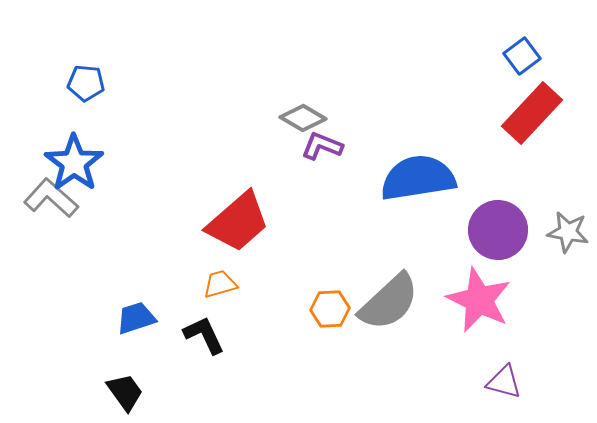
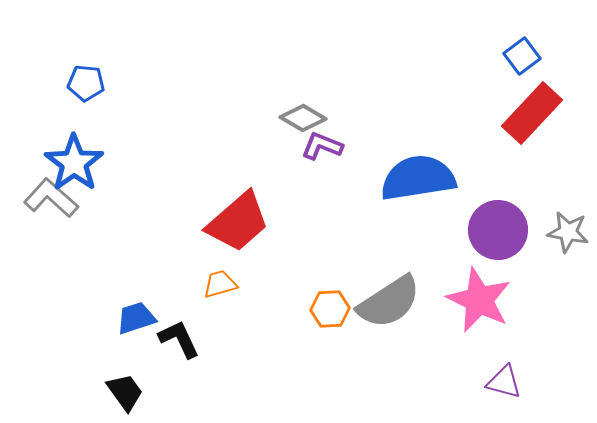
gray semicircle: rotated 10 degrees clockwise
black L-shape: moved 25 px left, 4 px down
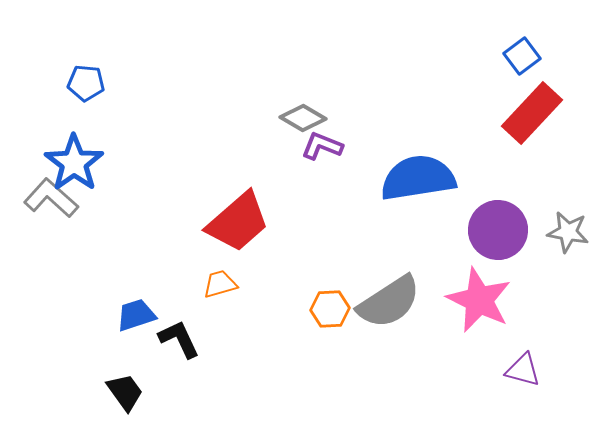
blue trapezoid: moved 3 px up
purple triangle: moved 19 px right, 12 px up
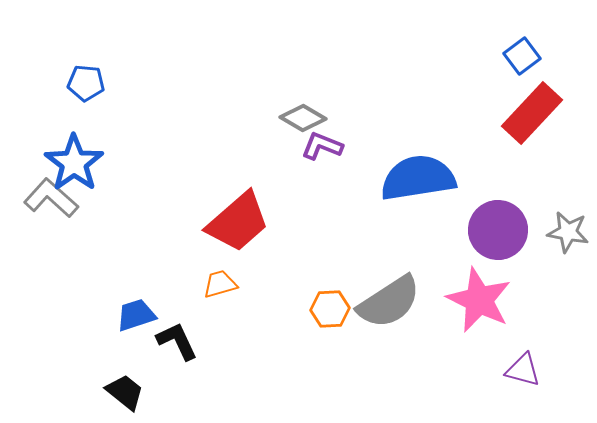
black L-shape: moved 2 px left, 2 px down
black trapezoid: rotated 15 degrees counterclockwise
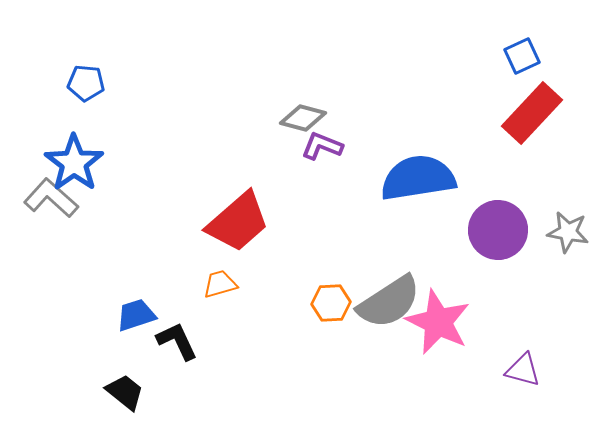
blue square: rotated 12 degrees clockwise
gray diamond: rotated 15 degrees counterclockwise
pink star: moved 41 px left, 22 px down
orange hexagon: moved 1 px right, 6 px up
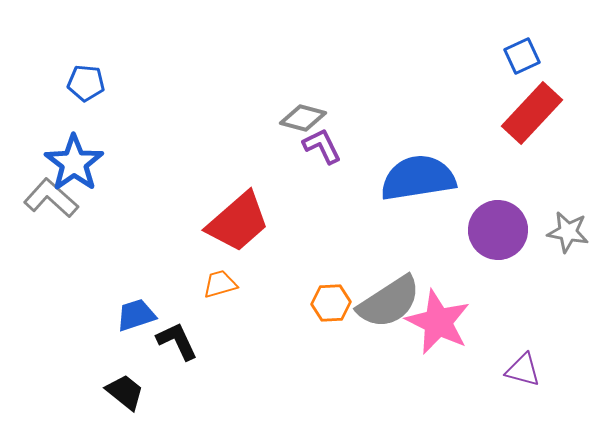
purple L-shape: rotated 42 degrees clockwise
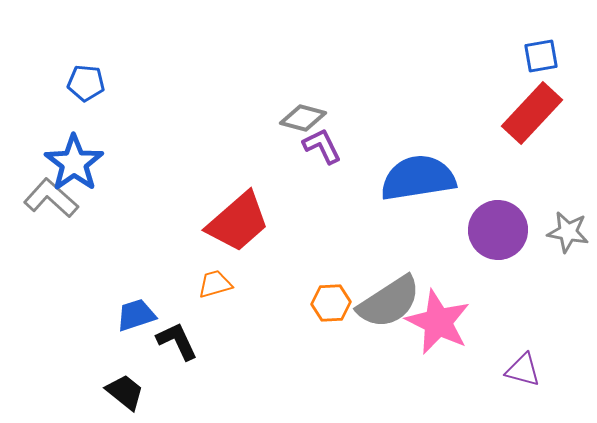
blue square: moved 19 px right; rotated 15 degrees clockwise
orange trapezoid: moved 5 px left
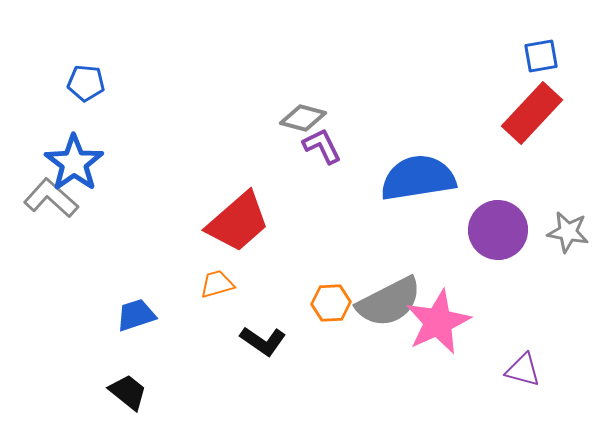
orange trapezoid: moved 2 px right
gray semicircle: rotated 6 degrees clockwise
pink star: rotated 22 degrees clockwise
black L-shape: moved 86 px right; rotated 150 degrees clockwise
black trapezoid: moved 3 px right
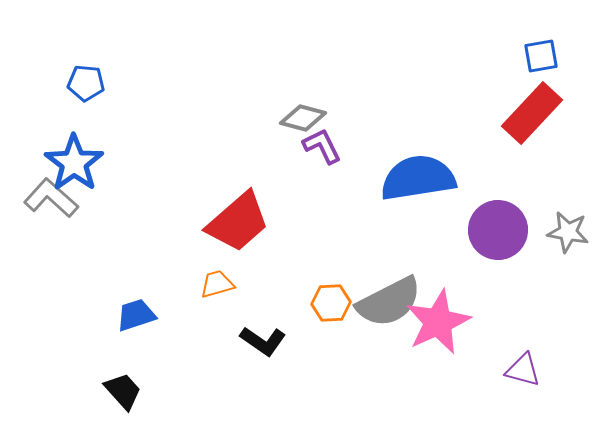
black trapezoid: moved 5 px left, 1 px up; rotated 9 degrees clockwise
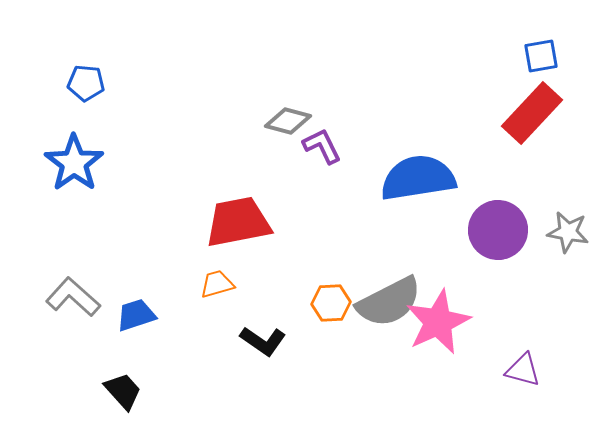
gray diamond: moved 15 px left, 3 px down
gray L-shape: moved 22 px right, 99 px down
red trapezoid: rotated 150 degrees counterclockwise
